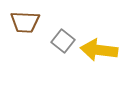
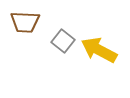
yellow arrow: rotated 21 degrees clockwise
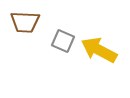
gray square: rotated 15 degrees counterclockwise
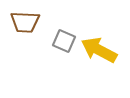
gray square: moved 1 px right
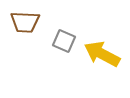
yellow arrow: moved 3 px right, 4 px down
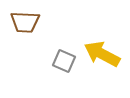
gray square: moved 20 px down
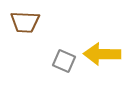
yellow arrow: rotated 27 degrees counterclockwise
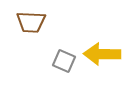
brown trapezoid: moved 6 px right
